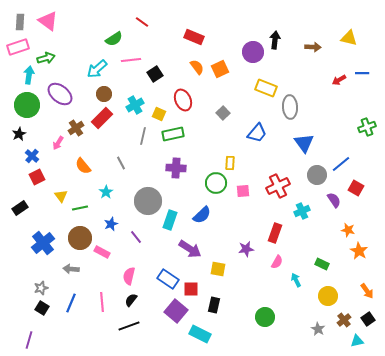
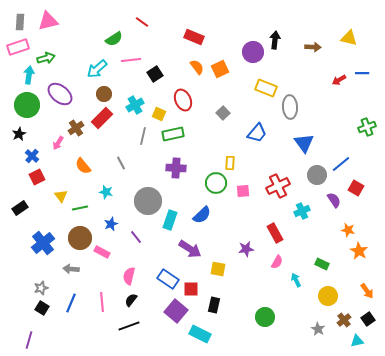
pink triangle at (48, 21): rotated 50 degrees counterclockwise
cyan star at (106, 192): rotated 24 degrees counterclockwise
red rectangle at (275, 233): rotated 48 degrees counterclockwise
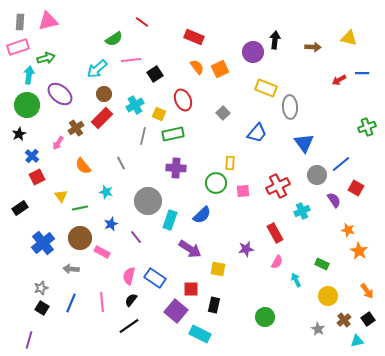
blue rectangle at (168, 279): moved 13 px left, 1 px up
black line at (129, 326): rotated 15 degrees counterclockwise
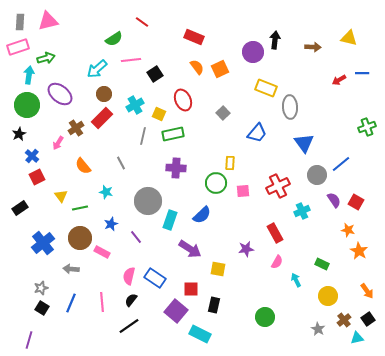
red square at (356, 188): moved 14 px down
cyan triangle at (357, 341): moved 3 px up
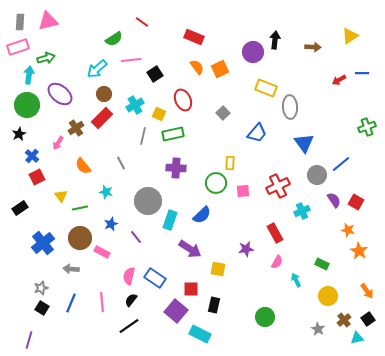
yellow triangle at (349, 38): moved 1 px right, 2 px up; rotated 48 degrees counterclockwise
